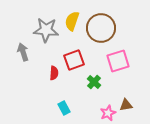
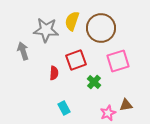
gray arrow: moved 1 px up
red square: moved 2 px right
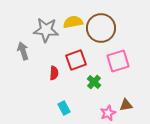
yellow semicircle: moved 1 px right, 1 px down; rotated 60 degrees clockwise
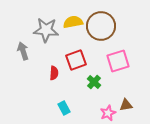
brown circle: moved 2 px up
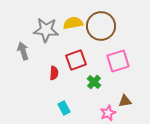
yellow semicircle: moved 1 px down
brown triangle: moved 1 px left, 4 px up
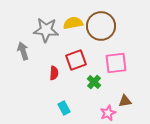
pink square: moved 2 px left, 2 px down; rotated 10 degrees clockwise
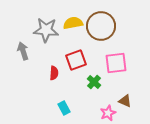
brown triangle: rotated 32 degrees clockwise
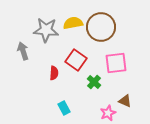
brown circle: moved 1 px down
red square: rotated 35 degrees counterclockwise
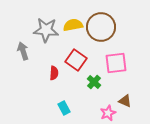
yellow semicircle: moved 2 px down
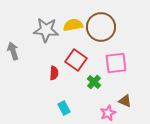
gray arrow: moved 10 px left
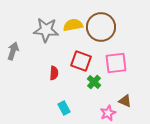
gray arrow: rotated 36 degrees clockwise
red square: moved 5 px right, 1 px down; rotated 15 degrees counterclockwise
